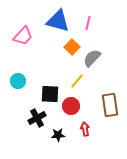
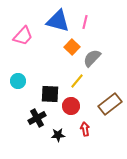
pink line: moved 3 px left, 1 px up
brown rectangle: moved 1 px up; rotated 60 degrees clockwise
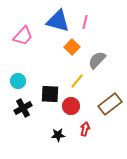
gray semicircle: moved 5 px right, 2 px down
black cross: moved 14 px left, 10 px up
red arrow: rotated 24 degrees clockwise
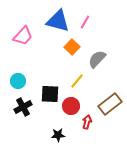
pink line: rotated 16 degrees clockwise
gray semicircle: moved 1 px up
black cross: moved 1 px up
red arrow: moved 2 px right, 7 px up
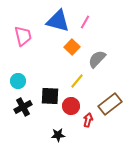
pink trapezoid: rotated 55 degrees counterclockwise
black square: moved 2 px down
red arrow: moved 1 px right, 2 px up
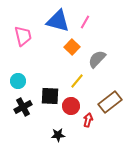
brown rectangle: moved 2 px up
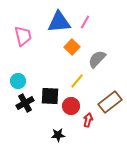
blue triangle: moved 1 px right, 1 px down; rotated 20 degrees counterclockwise
black cross: moved 2 px right, 4 px up
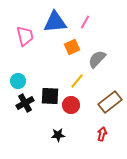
blue triangle: moved 4 px left
pink trapezoid: moved 2 px right
orange square: rotated 21 degrees clockwise
red circle: moved 1 px up
red arrow: moved 14 px right, 14 px down
